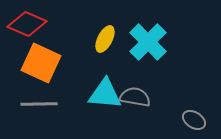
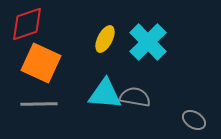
red diamond: rotated 42 degrees counterclockwise
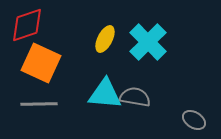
red diamond: moved 1 px down
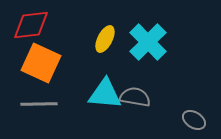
red diamond: moved 4 px right; rotated 12 degrees clockwise
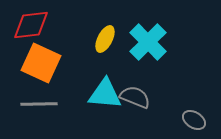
gray semicircle: rotated 12 degrees clockwise
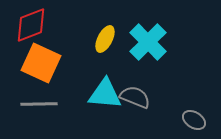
red diamond: rotated 15 degrees counterclockwise
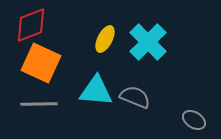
cyan triangle: moved 9 px left, 3 px up
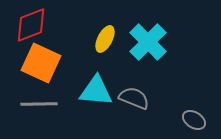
gray semicircle: moved 1 px left, 1 px down
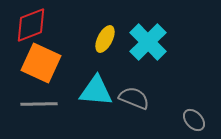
gray ellipse: rotated 15 degrees clockwise
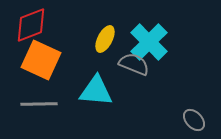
cyan cross: moved 1 px right
orange square: moved 3 px up
gray semicircle: moved 34 px up
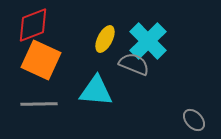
red diamond: moved 2 px right
cyan cross: moved 1 px left, 1 px up
